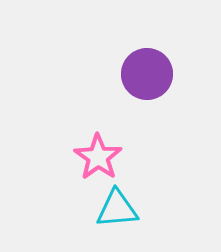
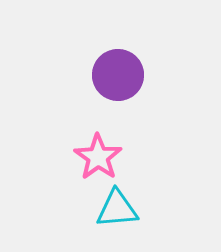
purple circle: moved 29 px left, 1 px down
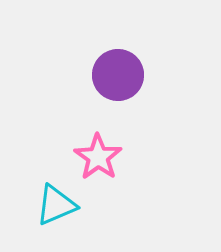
cyan triangle: moved 61 px left, 4 px up; rotated 18 degrees counterclockwise
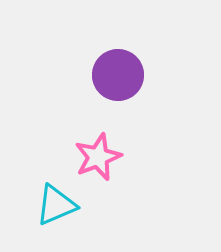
pink star: rotated 15 degrees clockwise
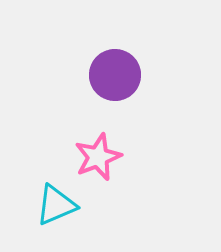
purple circle: moved 3 px left
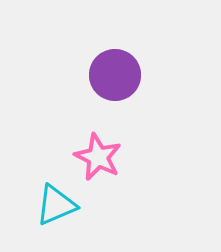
pink star: rotated 24 degrees counterclockwise
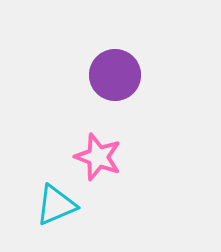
pink star: rotated 6 degrees counterclockwise
